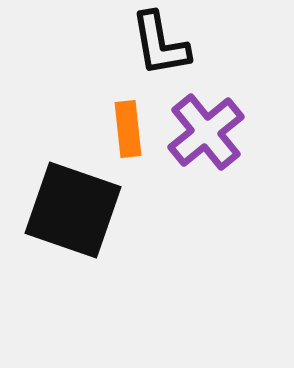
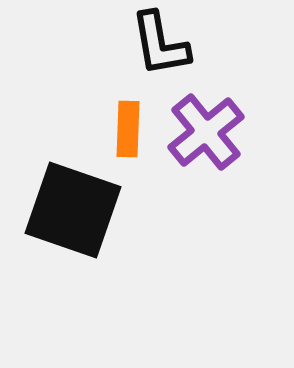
orange rectangle: rotated 8 degrees clockwise
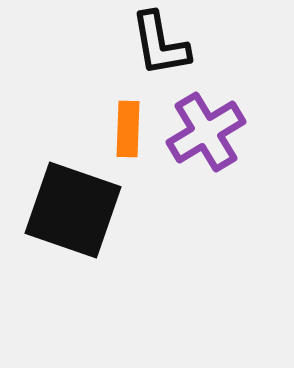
purple cross: rotated 8 degrees clockwise
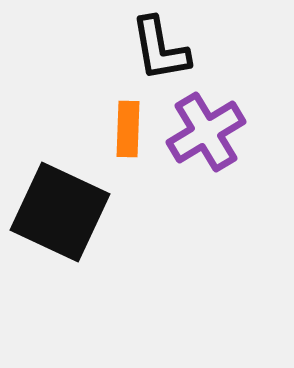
black L-shape: moved 5 px down
black square: moved 13 px left, 2 px down; rotated 6 degrees clockwise
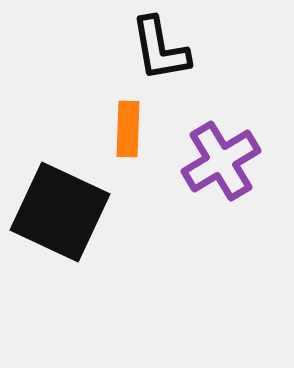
purple cross: moved 15 px right, 29 px down
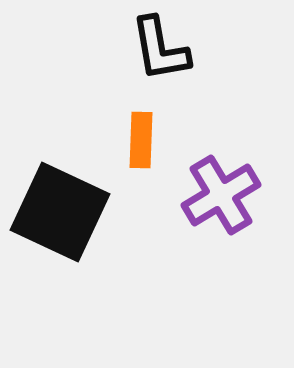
orange rectangle: moved 13 px right, 11 px down
purple cross: moved 34 px down
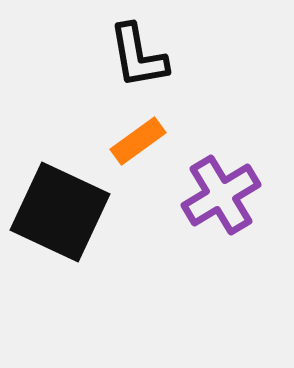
black L-shape: moved 22 px left, 7 px down
orange rectangle: moved 3 px left, 1 px down; rotated 52 degrees clockwise
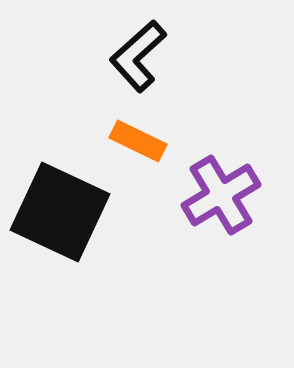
black L-shape: rotated 58 degrees clockwise
orange rectangle: rotated 62 degrees clockwise
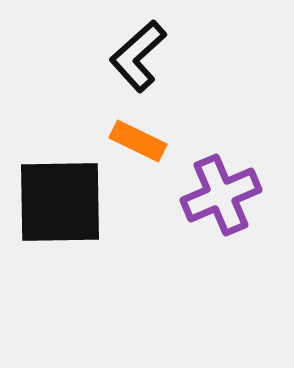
purple cross: rotated 8 degrees clockwise
black square: moved 10 px up; rotated 26 degrees counterclockwise
